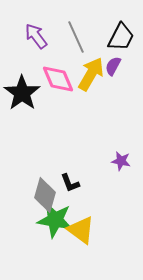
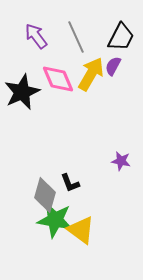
black star: moved 1 px up; rotated 12 degrees clockwise
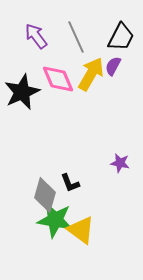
purple star: moved 1 px left, 2 px down
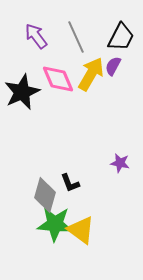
green star: moved 4 px down; rotated 6 degrees counterclockwise
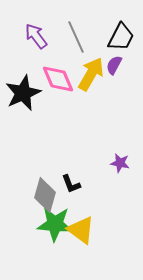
purple semicircle: moved 1 px right, 1 px up
black star: moved 1 px right, 1 px down
black L-shape: moved 1 px right, 1 px down
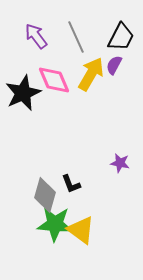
pink diamond: moved 4 px left, 1 px down
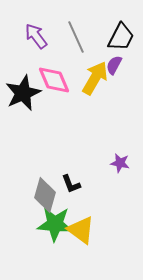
yellow arrow: moved 4 px right, 4 px down
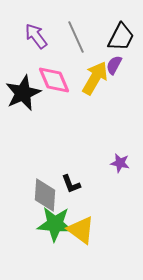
gray diamond: rotated 12 degrees counterclockwise
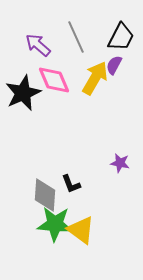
purple arrow: moved 2 px right, 9 px down; rotated 12 degrees counterclockwise
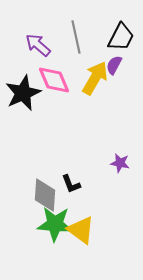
gray line: rotated 12 degrees clockwise
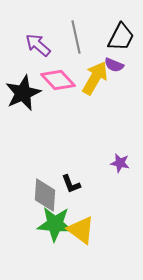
purple semicircle: rotated 96 degrees counterclockwise
pink diamond: moved 4 px right; rotated 20 degrees counterclockwise
